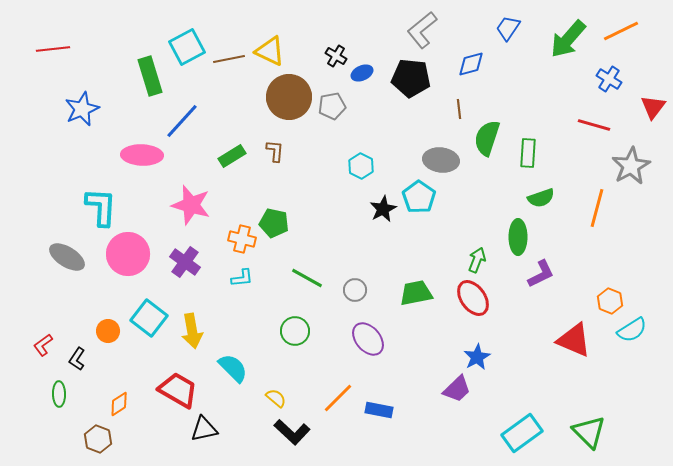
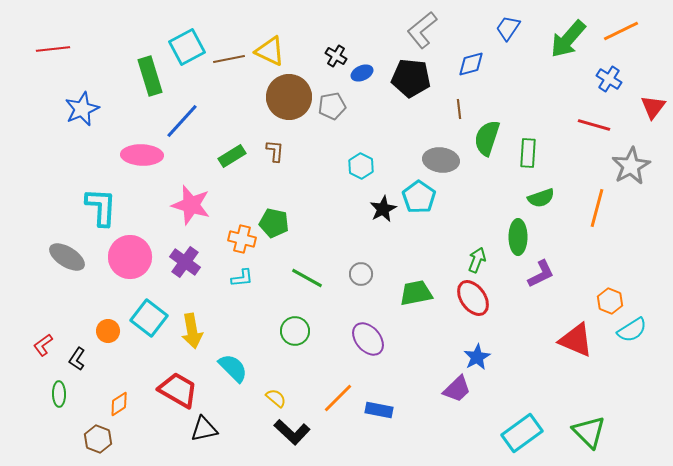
pink circle at (128, 254): moved 2 px right, 3 px down
gray circle at (355, 290): moved 6 px right, 16 px up
red triangle at (574, 340): moved 2 px right
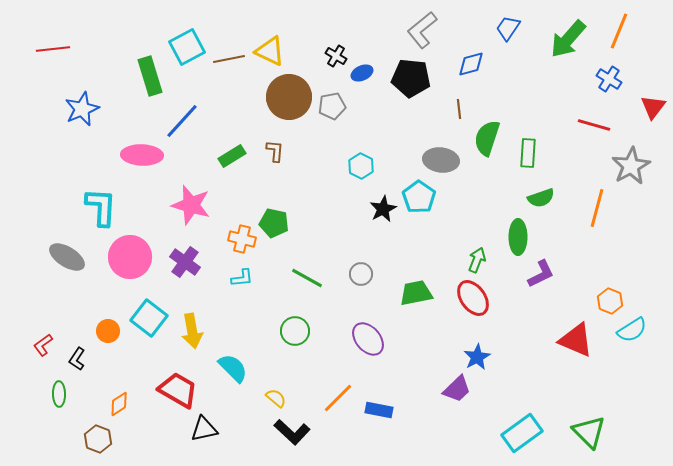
orange line at (621, 31): moved 2 px left; rotated 42 degrees counterclockwise
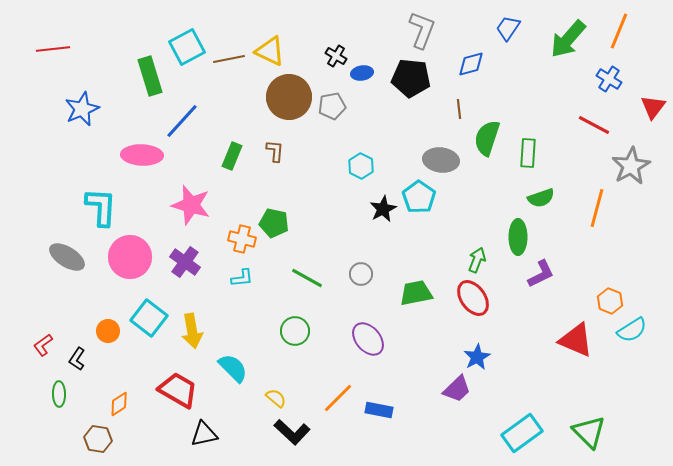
gray L-shape at (422, 30): rotated 150 degrees clockwise
blue ellipse at (362, 73): rotated 15 degrees clockwise
red line at (594, 125): rotated 12 degrees clockwise
green rectangle at (232, 156): rotated 36 degrees counterclockwise
black triangle at (204, 429): moved 5 px down
brown hexagon at (98, 439): rotated 12 degrees counterclockwise
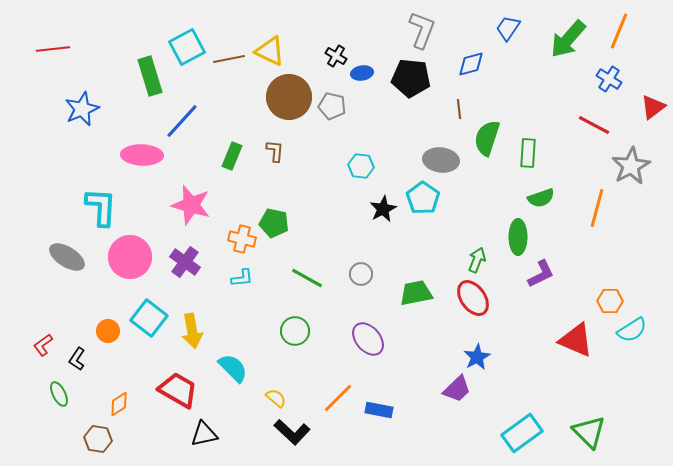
gray pentagon at (332, 106): rotated 24 degrees clockwise
red triangle at (653, 107): rotated 16 degrees clockwise
cyan hexagon at (361, 166): rotated 20 degrees counterclockwise
cyan pentagon at (419, 197): moved 4 px right, 1 px down
orange hexagon at (610, 301): rotated 20 degrees counterclockwise
green ellipse at (59, 394): rotated 25 degrees counterclockwise
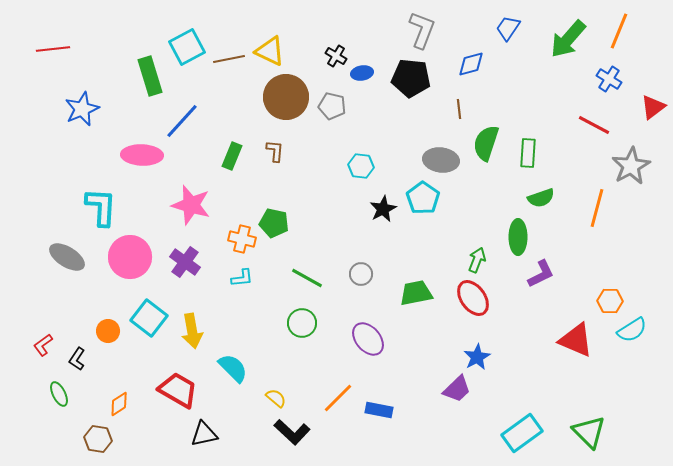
brown circle at (289, 97): moved 3 px left
green semicircle at (487, 138): moved 1 px left, 5 px down
green circle at (295, 331): moved 7 px right, 8 px up
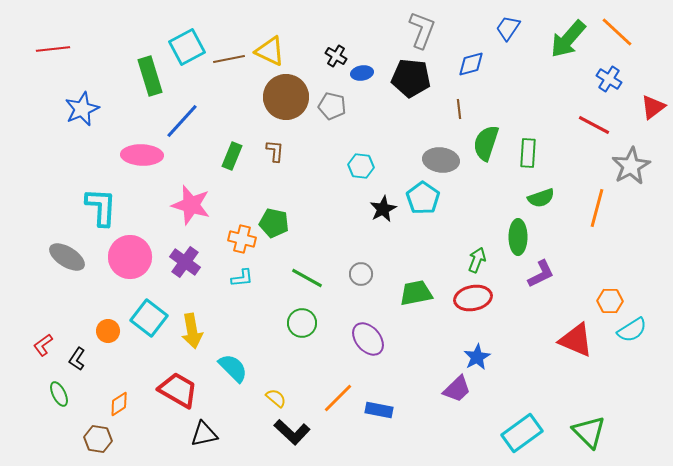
orange line at (619, 31): moved 2 px left, 1 px down; rotated 69 degrees counterclockwise
red ellipse at (473, 298): rotated 66 degrees counterclockwise
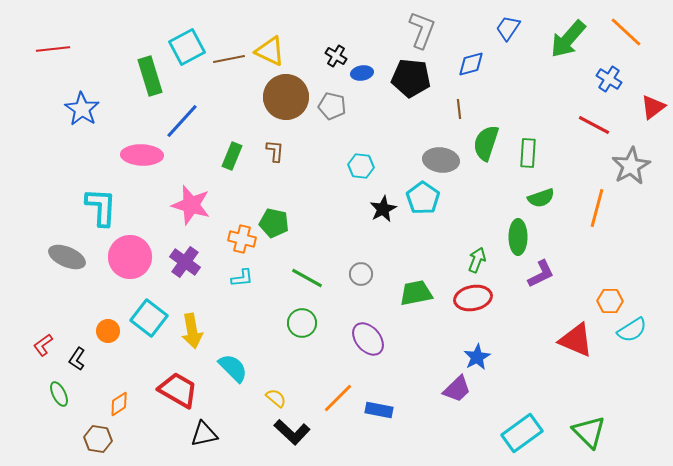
orange line at (617, 32): moved 9 px right
blue star at (82, 109): rotated 16 degrees counterclockwise
gray ellipse at (67, 257): rotated 9 degrees counterclockwise
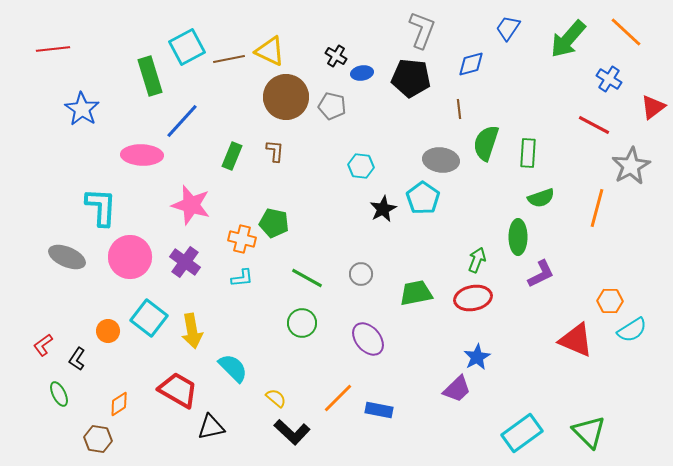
black triangle at (204, 434): moved 7 px right, 7 px up
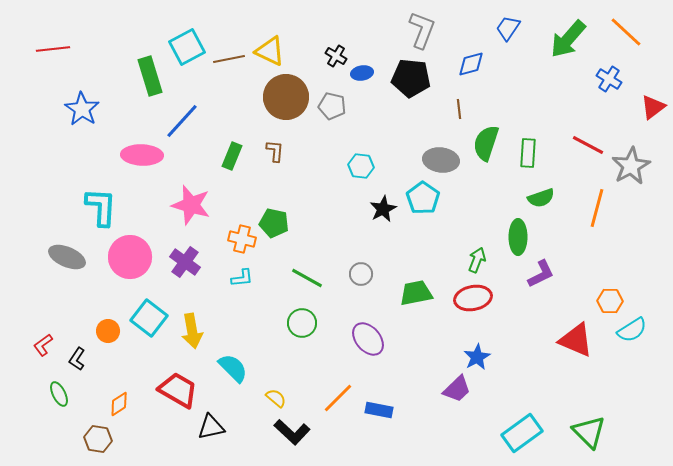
red line at (594, 125): moved 6 px left, 20 px down
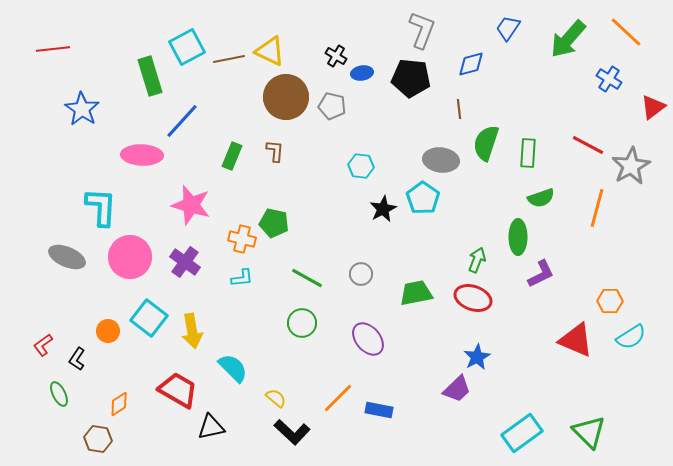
red ellipse at (473, 298): rotated 30 degrees clockwise
cyan semicircle at (632, 330): moved 1 px left, 7 px down
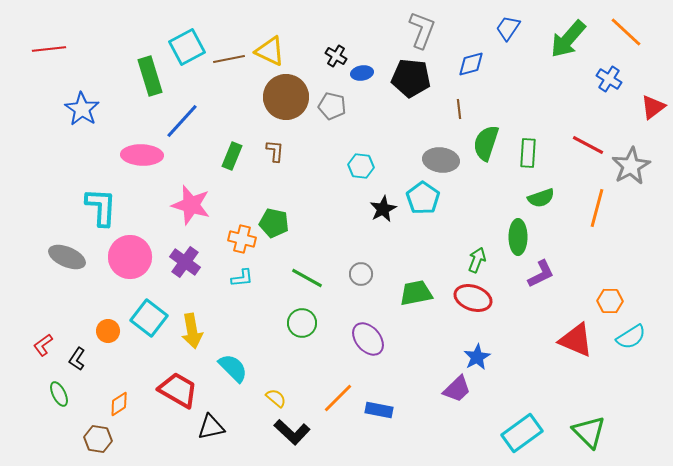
red line at (53, 49): moved 4 px left
